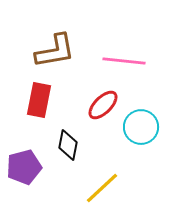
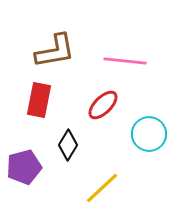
pink line: moved 1 px right
cyan circle: moved 8 px right, 7 px down
black diamond: rotated 20 degrees clockwise
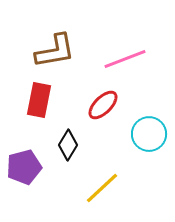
pink line: moved 2 px up; rotated 27 degrees counterclockwise
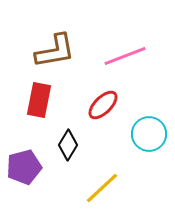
pink line: moved 3 px up
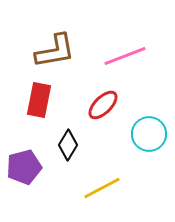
yellow line: rotated 15 degrees clockwise
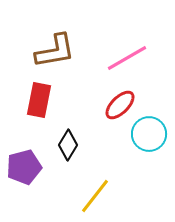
pink line: moved 2 px right, 2 px down; rotated 9 degrees counterclockwise
red ellipse: moved 17 px right
yellow line: moved 7 px left, 8 px down; rotated 24 degrees counterclockwise
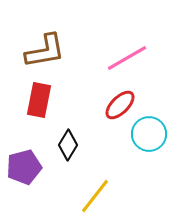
brown L-shape: moved 10 px left
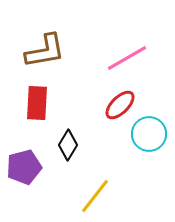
red rectangle: moved 2 px left, 3 px down; rotated 8 degrees counterclockwise
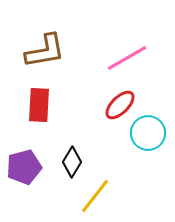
red rectangle: moved 2 px right, 2 px down
cyan circle: moved 1 px left, 1 px up
black diamond: moved 4 px right, 17 px down
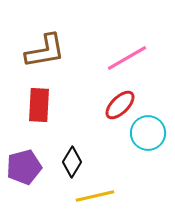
yellow line: rotated 39 degrees clockwise
